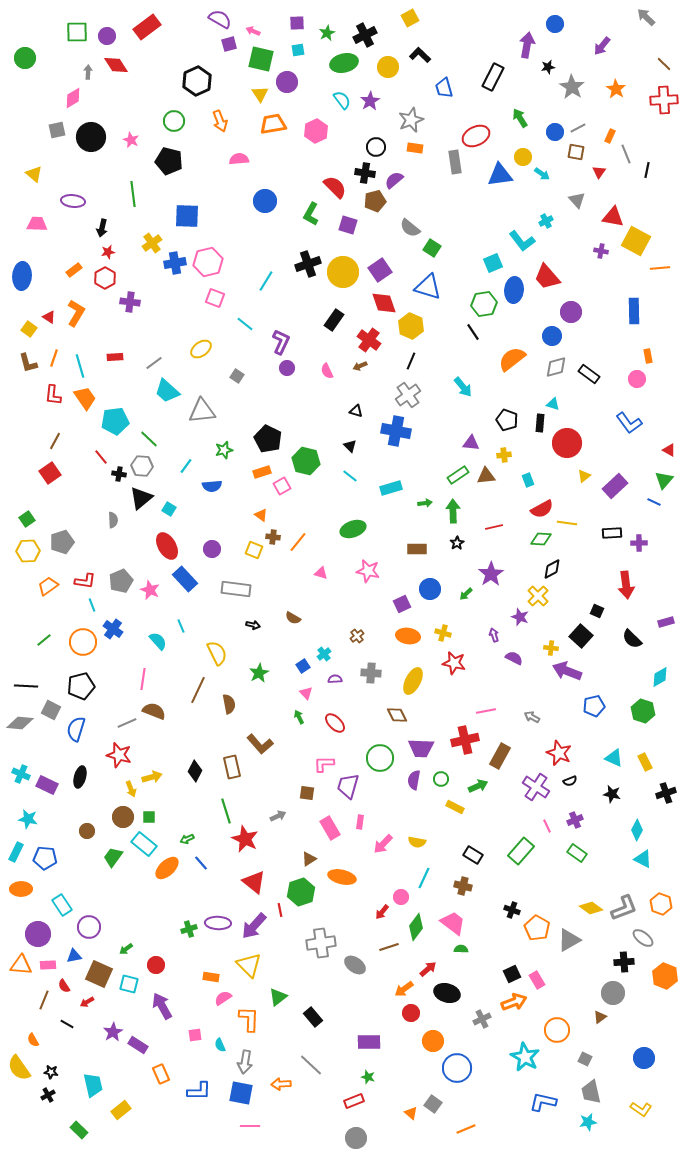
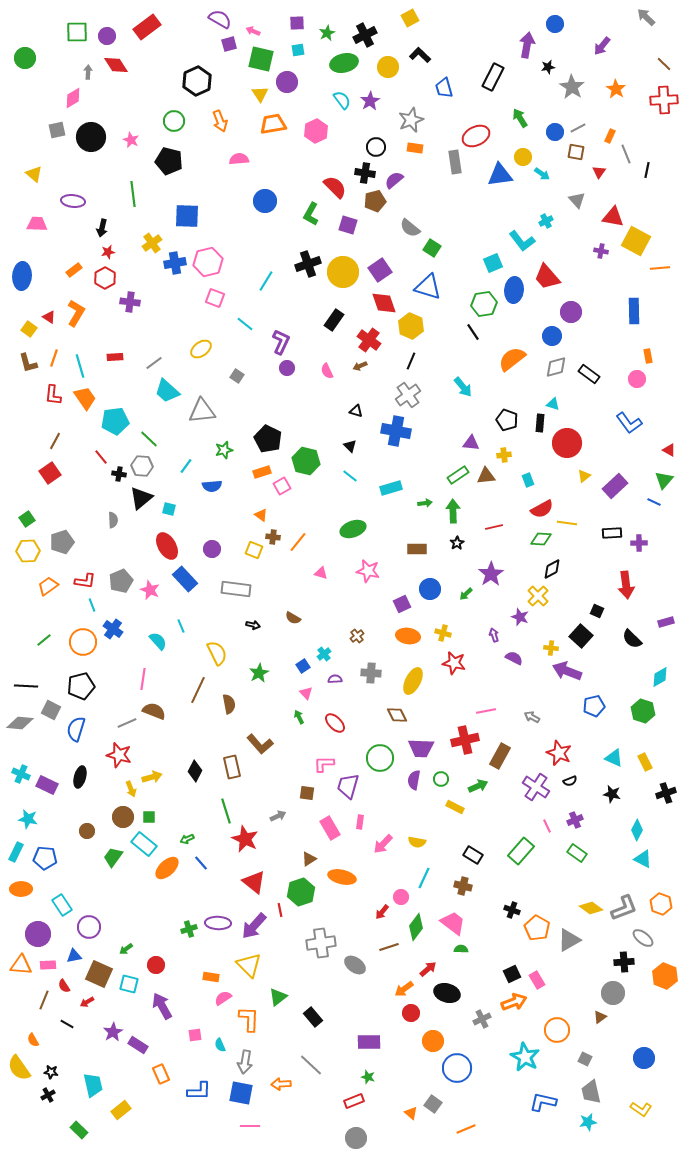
cyan square at (169, 509): rotated 16 degrees counterclockwise
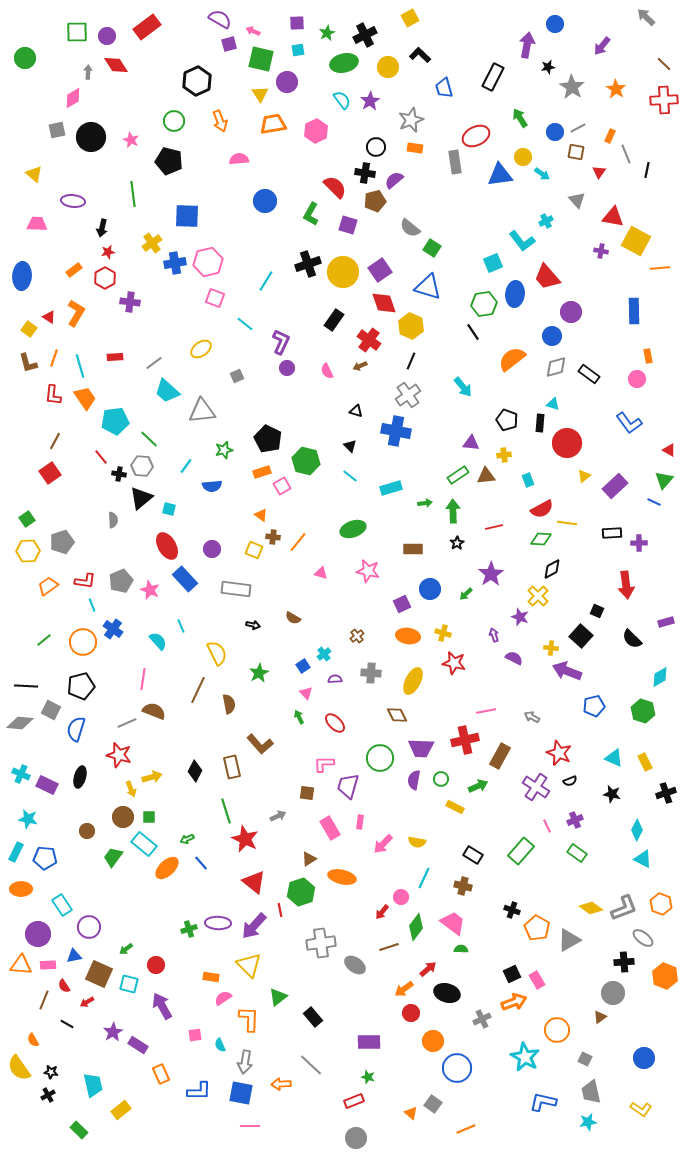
blue ellipse at (514, 290): moved 1 px right, 4 px down
gray square at (237, 376): rotated 32 degrees clockwise
brown rectangle at (417, 549): moved 4 px left
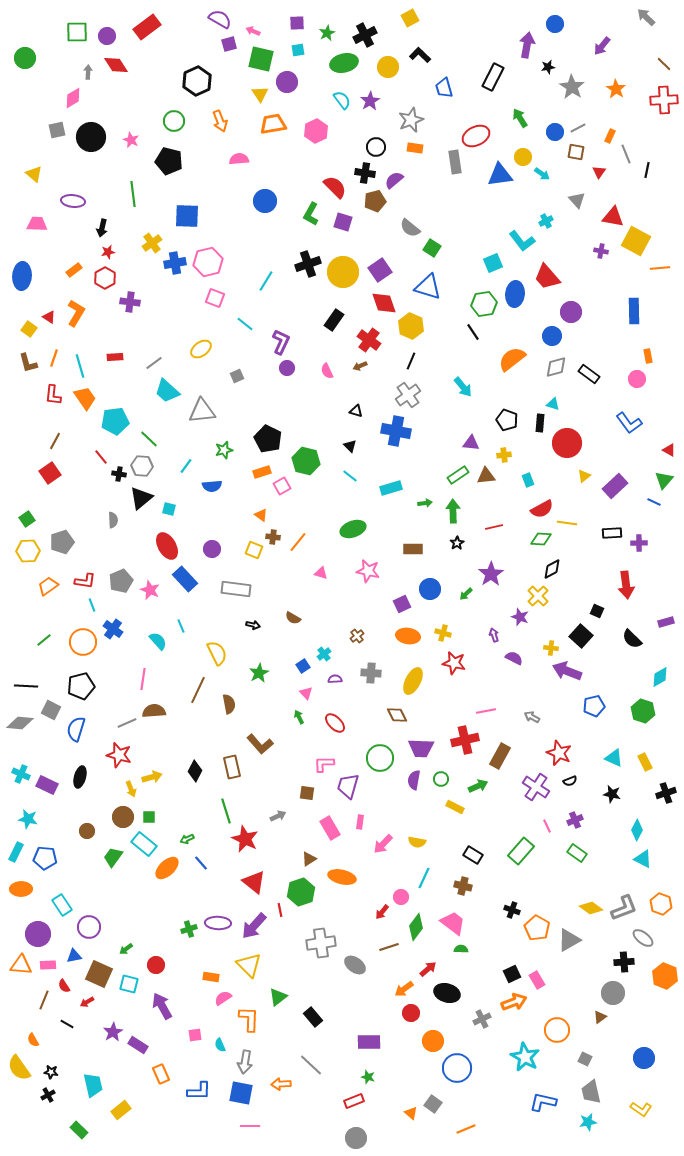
purple square at (348, 225): moved 5 px left, 3 px up
brown semicircle at (154, 711): rotated 25 degrees counterclockwise
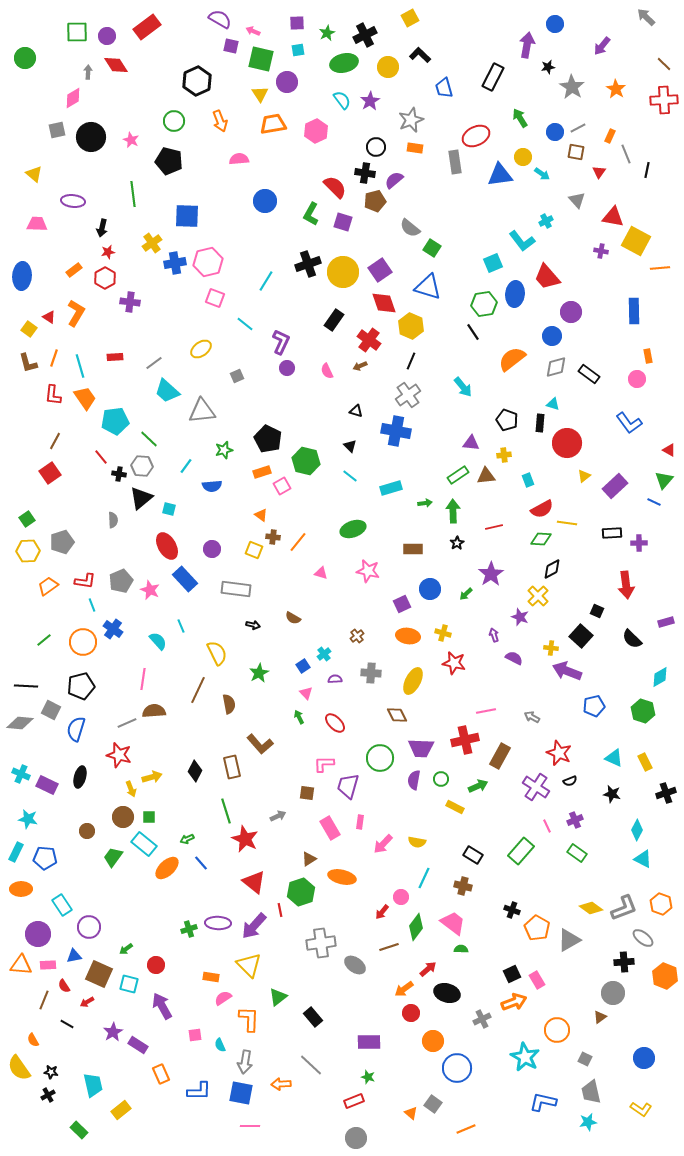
purple square at (229, 44): moved 2 px right, 2 px down; rotated 28 degrees clockwise
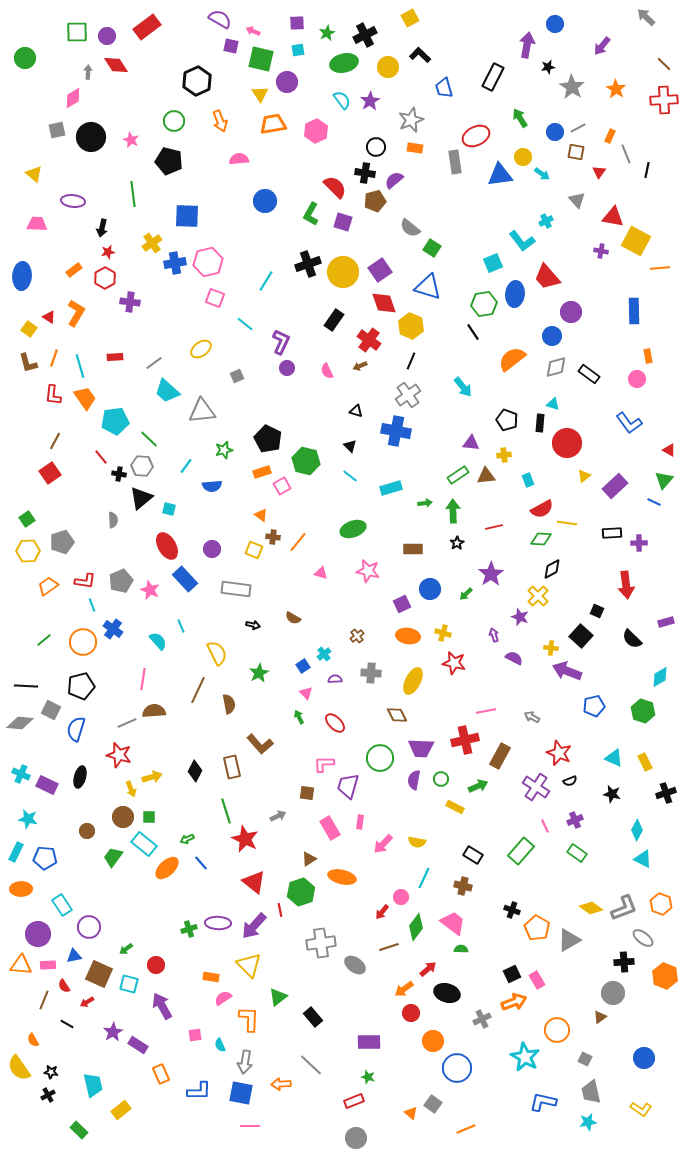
pink line at (547, 826): moved 2 px left
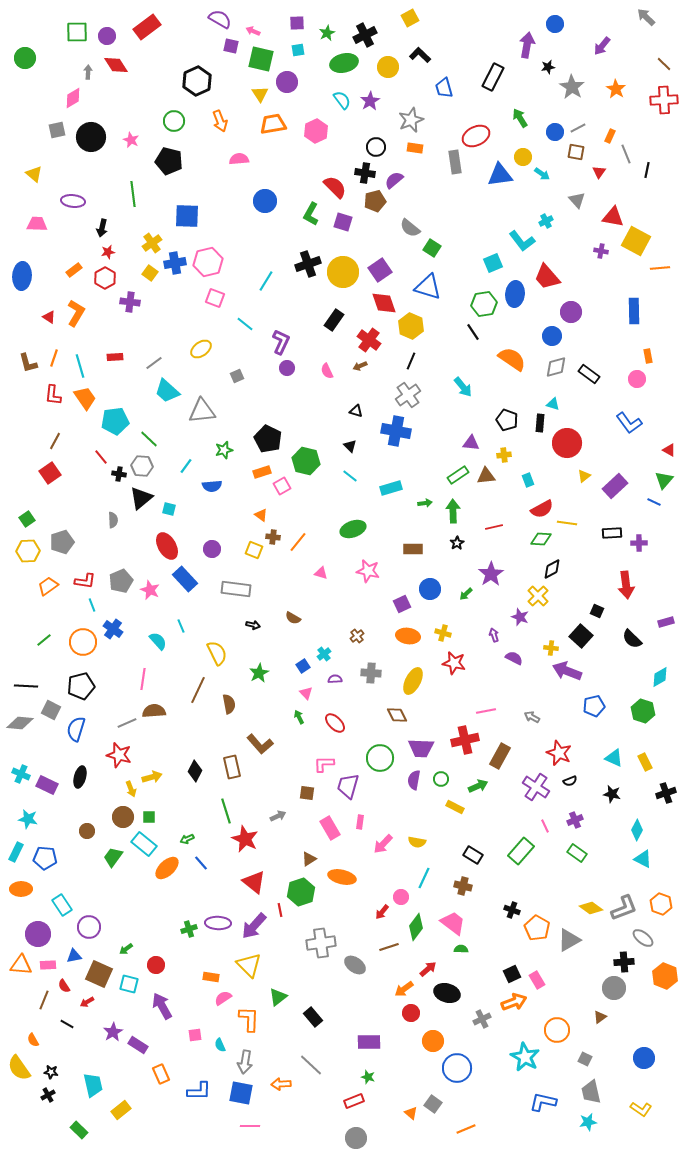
yellow square at (29, 329): moved 121 px right, 56 px up
orange semicircle at (512, 359): rotated 72 degrees clockwise
gray circle at (613, 993): moved 1 px right, 5 px up
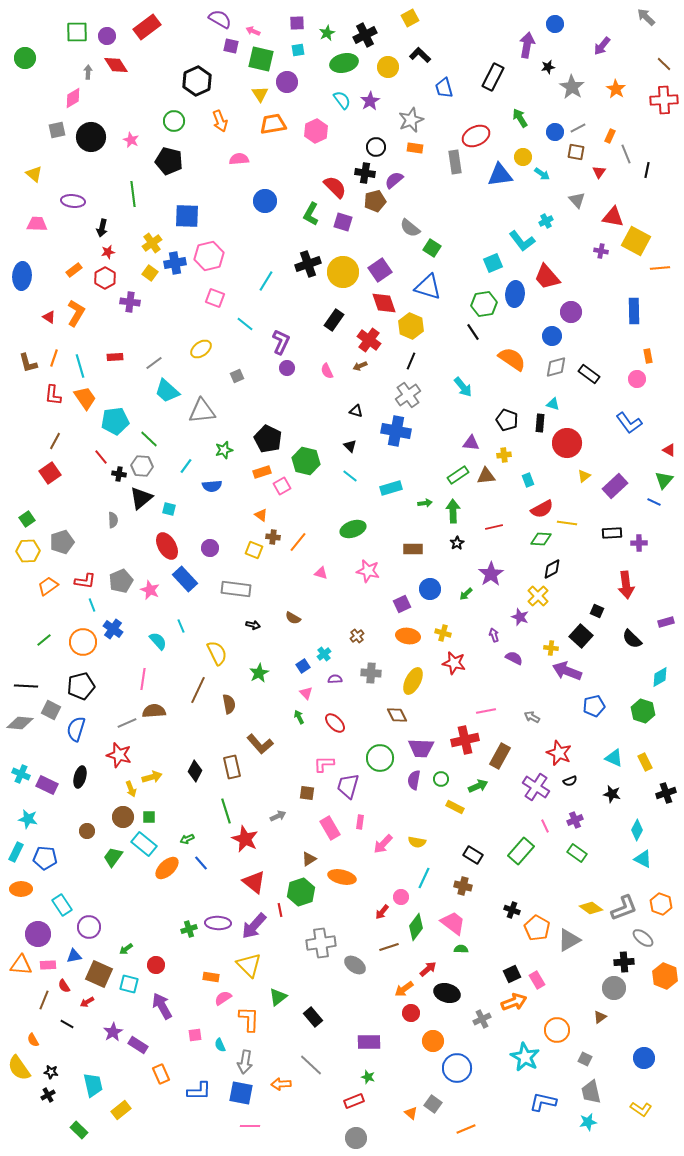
pink hexagon at (208, 262): moved 1 px right, 6 px up
purple circle at (212, 549): moved 2 px left, 1 px up
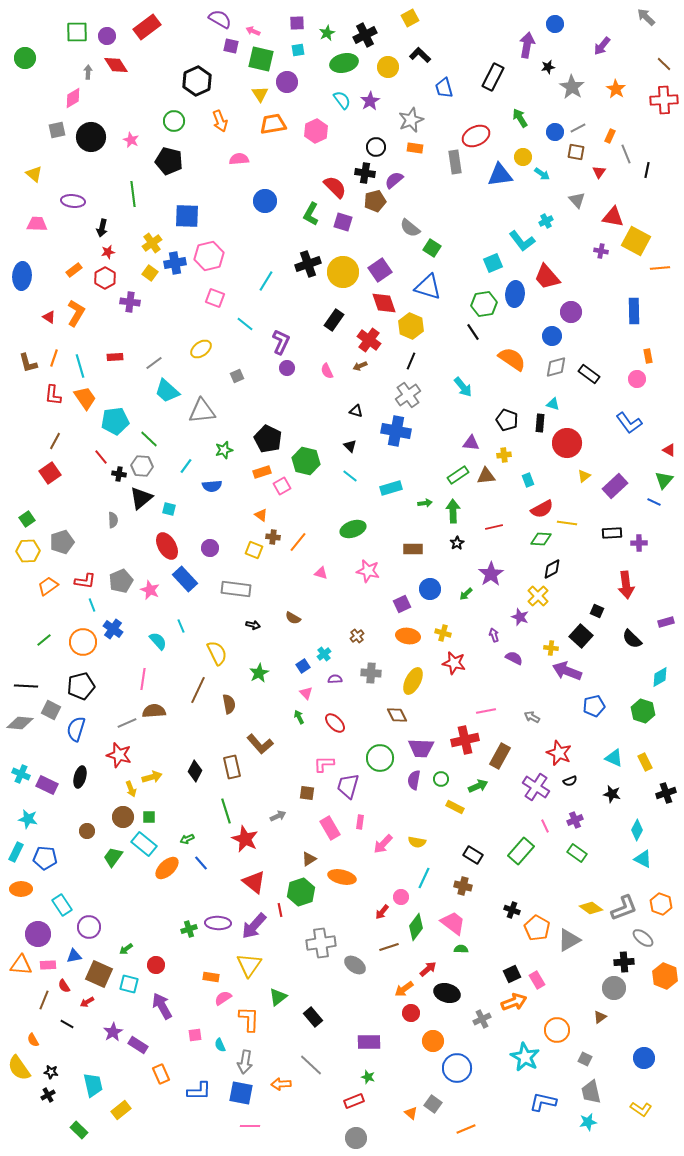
yellow triangle at (249, 965): rotated 20 degrees clockwise
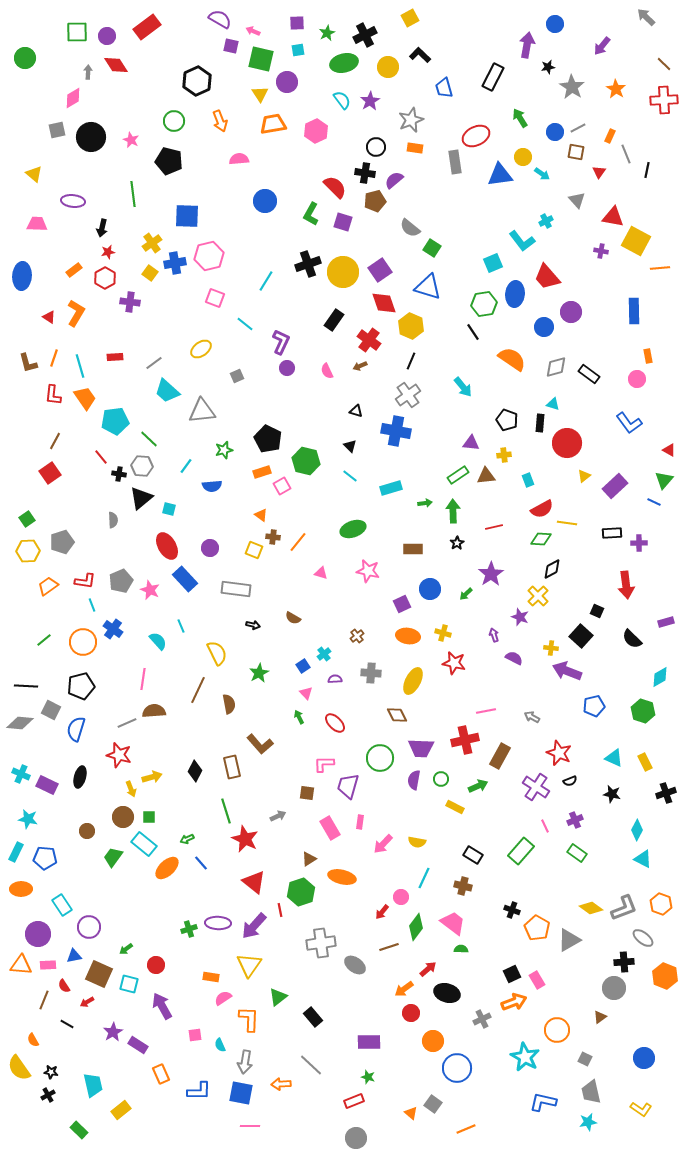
blue circle at (552, 336): moved 8 px left, 9 px up
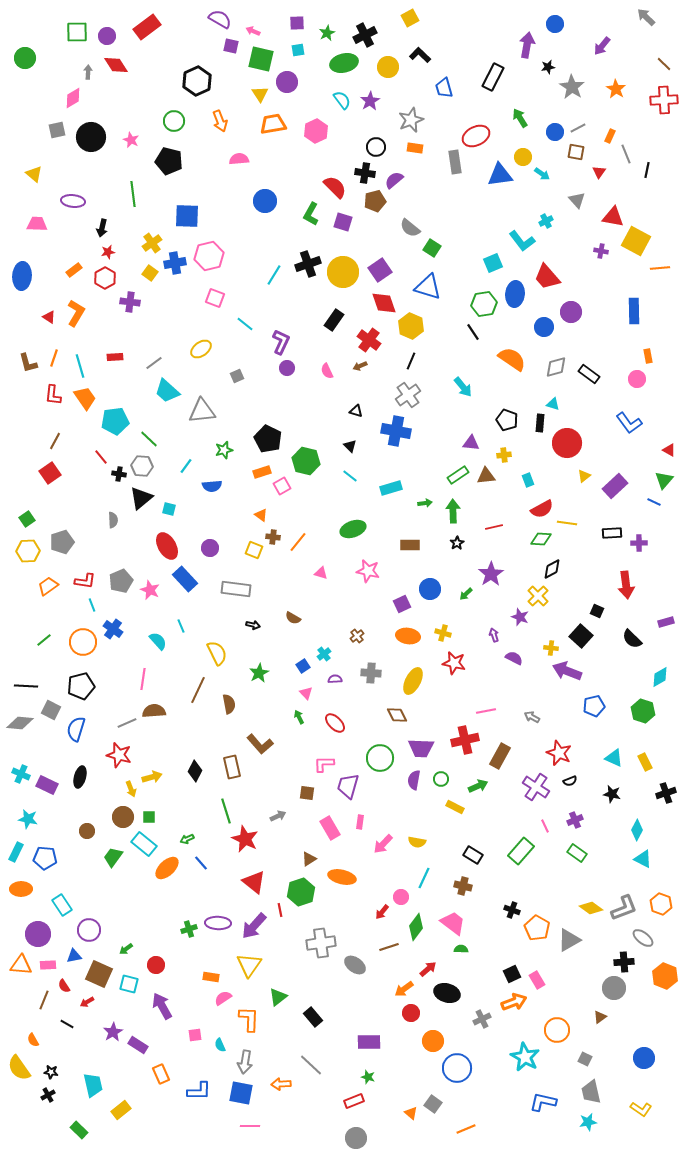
cyan line at (266, 281): moved 8 px right, 6 px up
brown rectangle at (413, 549): moved 3 px left, 4 px up
purple circle at (89, 927): moved 3 px down
